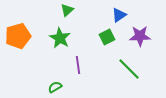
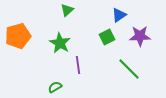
green star: moved 5 px down
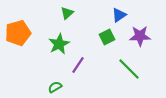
green triangle: moved 3 px down
orange pentagon: moved 3 px up
green star: moved 1 px left, 1 px down; rotated 15 degrees clockwise
purple line: rotated 42 degrees clockwise
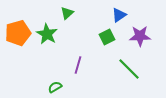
green star: moved 12 px left, 10 px up; rotated 15 degrees counterclockwise
purple line: rotated 18 degrees counterclockwise
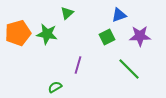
blue triangle: rotated 14 degrees clockwise
green star: rotated 20 degrees counterclockwise
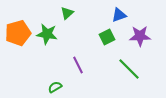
purple line: rotated 42 degrees counterclockwise
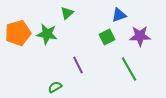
green line: rotated 15 degrees clockwise
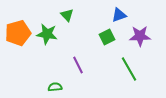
green triangle: moved 2 px down; rotated 32 degrees counterclockwise
green semicircle: rotated 24 degrees clockwise
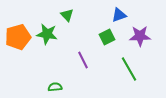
orange pentagon: moved 4 px down
purple line: moved 5 px right, 5 px up
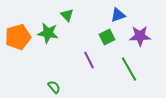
blue triangle: moved 1 px left
green star: moved 1 px right, 1 px up
purple line: moved 6 px right
green semicircle: moved 1 px left; rotated 56 degrees clockwise
